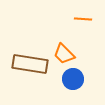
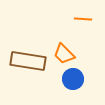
brown rectangle: moved 2 px left, 3 px up
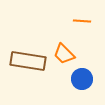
orange line: moved 1 px left, 2 px down
blue circle: moved 9 px right
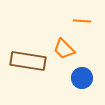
orange trapezoid: moved 5 px up
blue circle: moved 1 px up
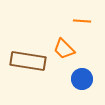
blue circle: moved 1 px down
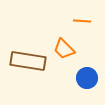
blue circle: moved 5 px right, 1 px up
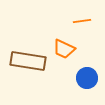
orange line: rotated 12 degrees counterclockwise
orange trapezoid: rotated 20 degrees counterclockwise
